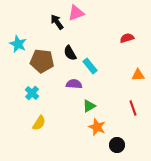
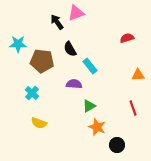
cyan star: rotated 24 degrees counterclockwise
black semicircle: moved 4 px up
yellow semicircle: rotated 77 degrees clockwise
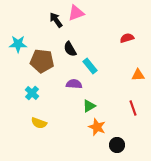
black arrow: moved 1 px left, 2 px up
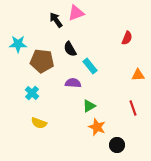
red semicircle: rotated 128 degrees clockwise
purple semicircle: moved 1 px left, 1 px up
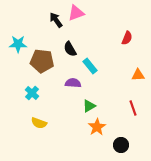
orange star: rotated 18 degrees clockwise
black circle: moved 4 px right
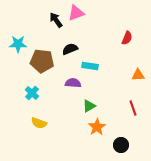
black semicircle: rotated 98 degrees clockwise
cyan rectangle: rotated 42 degrees counterclockwise
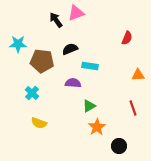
black circle: moved 2 px left, 1 px down
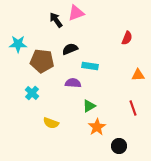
yellow semicircle: moved 12 px right
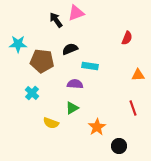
purple semicircle: moved 2 px right, 1 px down
green triangle: moved 17 px left, 2 px down
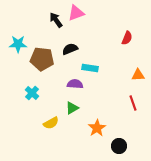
brown pentagon: moved 2 px up
cyan rectangle: moved 2 px down
red line: moved 5 px up
yellow semicircle: rotated 49 degrees counterclockwise
orange star: moved 1 px down
